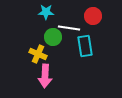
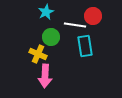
cyan star: rotated 28 degrees counterclockwise
white line: moved 6 px right, 3 px up
green circle: moved 2 px left
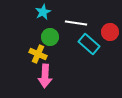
cyan star: moved 3 px left
red circle: moved 17 px right, 16 px down
white line: moved 1 px right, 2 px up
green circle: moved 1 px left
cyan rectangle: moved 4 px right, 2 px up; rotated 40 degrees counterclockwise
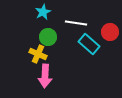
green circle: moved 2 px left
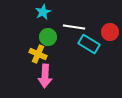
white line: moved 2 px left, 4 px down
cyan rectangle: rotated 10 degrees counterclockwise
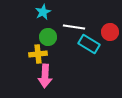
yellow cross: rotated 30 degrees counterclockwise
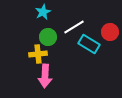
white line: rotated 40 degrees counterclockwise
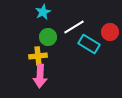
yellow cross: moved 2 px down
pink arrow: moved 5 px left
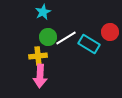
white line: moved 8 px left, 11 px down
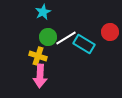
cyan rectangle: moved 5 px left
yellow cross: rotated 24 degrees clockwise
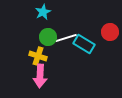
white line: rotated 15 degrees clockwise
